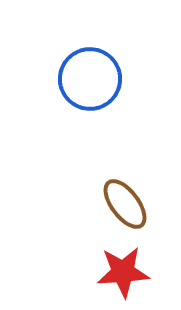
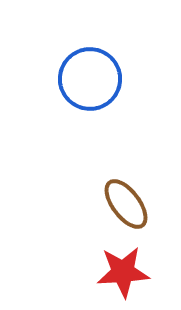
brown ellipse: moved 1 px right
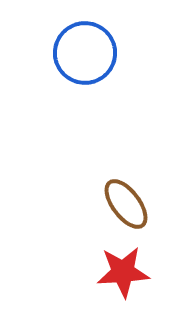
blue circle: moved 5 px left, 26 px up
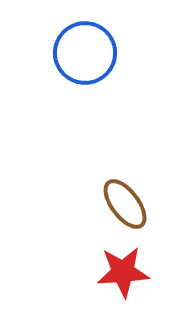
brown ellipse: moved 1 px left
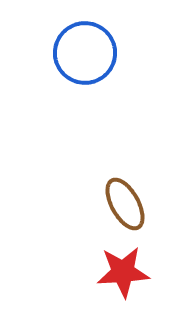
brown ellipse: rotated 8 degrees clockwise
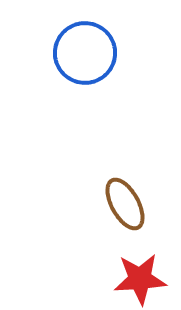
red star: moved 17 px right, 7 px down
